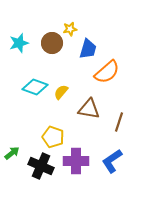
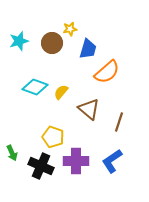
cyan star: moved 2 px up
brown triangle: rotated 30 degrees clockwise
green arrow: rotated 105 degrees clockwise
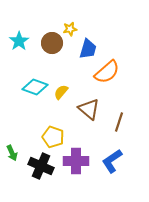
cyan star: rotated 18 degrees counterclockwise
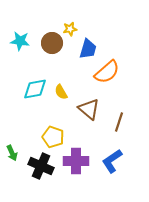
cyan star: moved 1 px right; rotated 30 degrees counterclockwise
cyan diamond: moved 2 px down; rotated 30 degrees counterclockwise
yellow semicircle: rotated 70 degrees counterclockwise
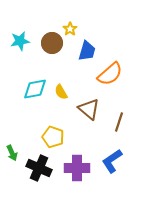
yellow star: rotated 24 degrees counterclockwise
cyan star: rotated 18 degrees counterclockwise
blue trapezoid: moved 1 px left, 2 px down
orange semicircle: moved 3 px right, 2 px down
purple cross: moved 1 px right, 7 px down
black cross: moved 2 px left, 2 px down
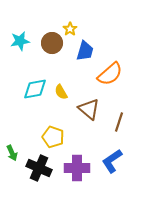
blue trapezoid: moved 2 px left
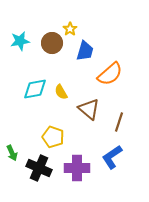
blue L-shape: moved 4 px up
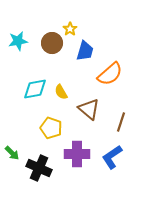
cyan star: moved 2 px left
brown line: moved 2 px right
yellow pentagon: moved 2 px left, 9 px up
green arrow: rotated 21 degrees counterclockwise
purple cross: moved 14 px up
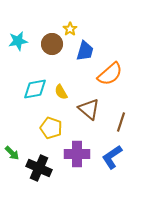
brown circle: moved 1 px down
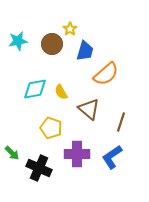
orange semicircle: moved 4 px left
